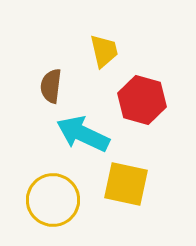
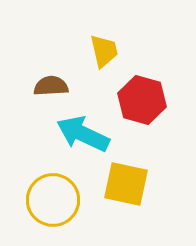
brown semicircle: rotated 80 degrees clockwise
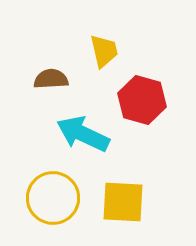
brown semicircle: moved 7 px up
yellow square: moved 3 px left, 18 px down; rotated 9 degrees counterclockwise
yellow circle: moved 2 px up
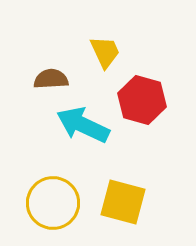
yellow trapezoid: moved 1 px right, 1 px down; rotated 12 degrees counterclockwise
cyan arrow: moved 9 px up
yellow circle: moved 5 px down
yellow square: rotated 12 degrees clockwise
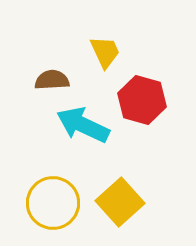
brown semicircle: moved 1 px right, 1 px down
yellow square: moved 3 px left; rotated 33 degrees clockwise
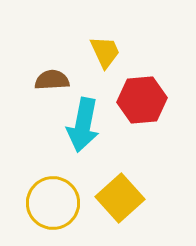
red hexagon: rotated 21 degrees counterclockwise
cyan arrow: rotated 104 degrees counterclockwise
yellow square: moved 4 px up
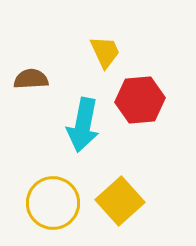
brown semicircle: moved 21 px left, 1 px up
red hexagon: moved 2 px left
yellow square: moved 3 px down
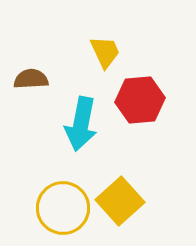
cyan arrow: moved 2 px left, 1 px up
yellow circle: moved 10 px right, 5 px down
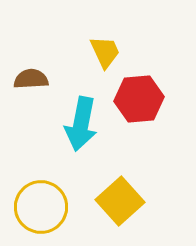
red hexagon: moved 1 px left, 1 px up
yellow circle: moved 22 px left, 1 px up
